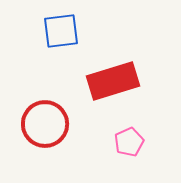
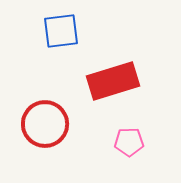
pink pentagon: rotated 24 degrees clockwise
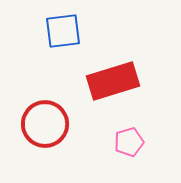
blue square: moved 2 px right
pink pentagon: rotated 16 degrees counterclockwise
